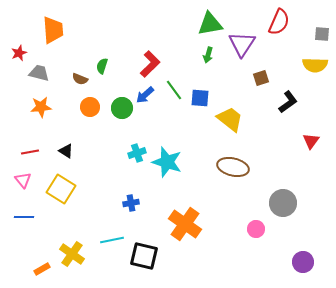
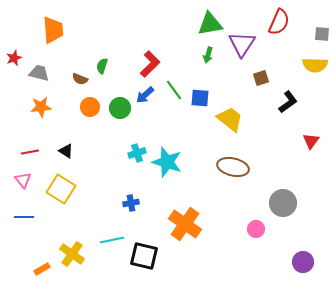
red star: moved 5 px left, 5 px down
green circle: moved 2 px left
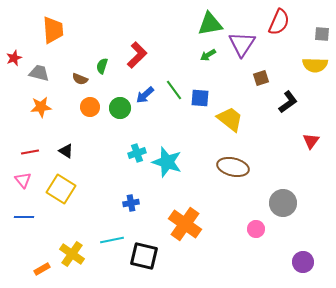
green arrow: rotated 42 degrees clockwise
red L-shape: moved 13 px left, 9 px up
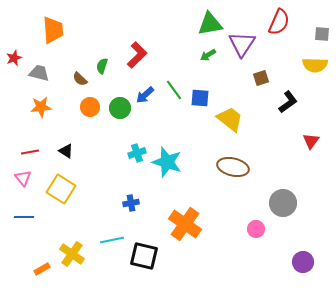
brown semicircle: rotated 21 degrees clockwise
pink triangle: moved 2 px up
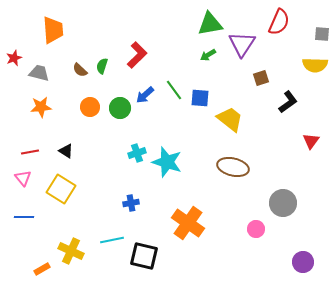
brown semicircle: moved 9 px up
orange cross: moved 3 px right, 1 px up
yellow cross: moved 1 px left, 3 px up; rotated 10 degrees counterclockwise
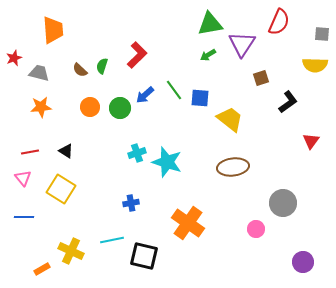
brown ellipse: rotated 20 degrees counterclockwise
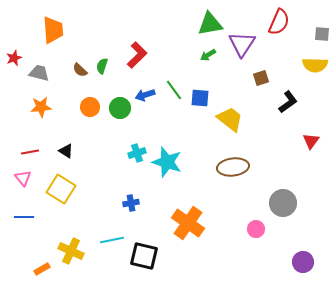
blue arrow: rotated 24 degrees clockwise
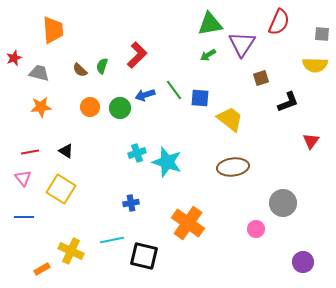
black L-shape: rotated 15 degrees clockwise
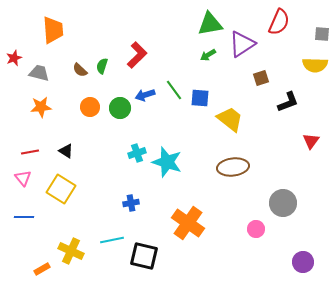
purple triangle: rotated 24 degrees clockwise
